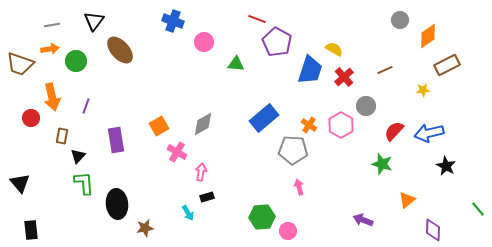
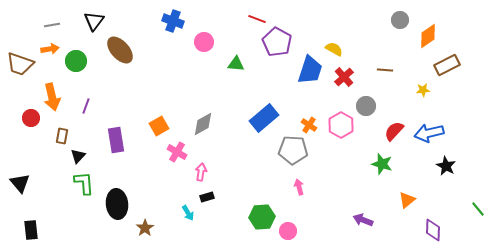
brown line at (385, 70): rotated 28 degrees clockwise
brown star at (145, 228): rotated 24 degrees counterclockwise
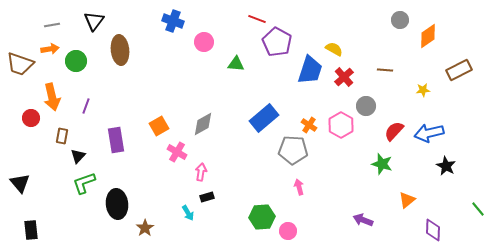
brown ellipse at (120, 50): rotated 36 degrees clockwise
brown rectangle at (447, 65): moved 12 px right, 5 px down
green L-shape at (84, 183): rotated 105 degrees counterclockwise
